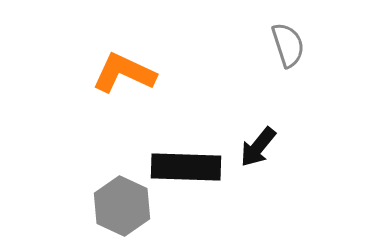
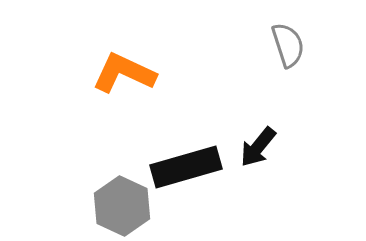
black rectangle: rotated 18 degrees counterclockwise
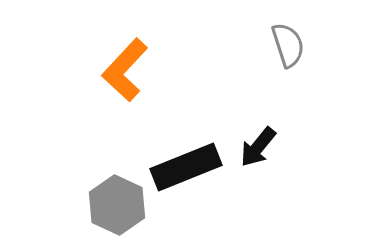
orange L-shape: moved 1 px right, 3 px up; rotated 72 degrees counterclockwise
black rectangle: rotated 6 degrees counterclockwise
gray hexagon: moved 5 px left, 1 px up
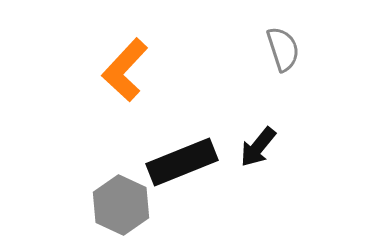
gray semicircle: moved 5 px left, 4 px down
black rectangle: moved 4 px left, 5 px up
gray hexagon: moved 4 px right
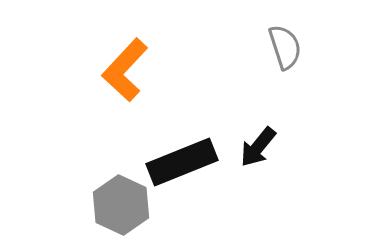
gray semicircle: moved 2 px right, 2 px up
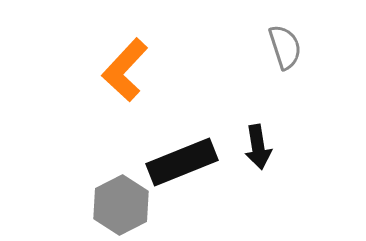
black arrow: rotated 48 degrees counterclockwise
gray hexagon: rotated 8 degrees clockwise
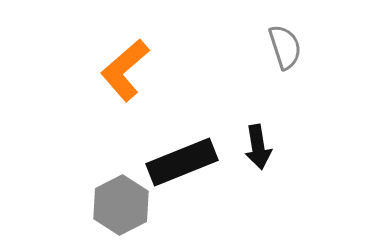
orange L-shape: rotated 6 degrees clockwise
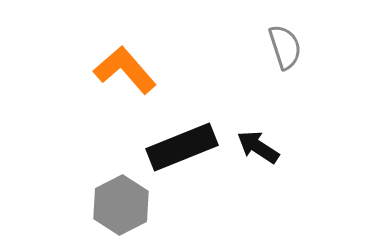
orange L-shape: rotated 90 degrees clockwise
black arrow: rotated 132 degrees clockwise
black rectangle: moved 15 px up
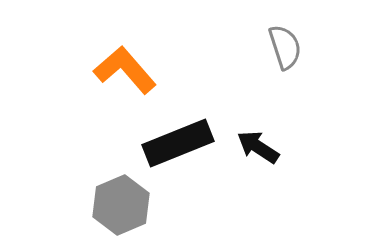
black rectangle: moved 4 px left, 4 px up
gray hexagon: rotated 4 degrees clockwise
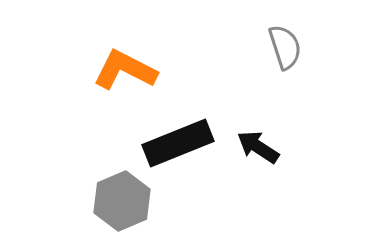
orange L-shape: rotated 22 degrees counterclockwise
gray hexagon: moved 1 px right, 4 px up
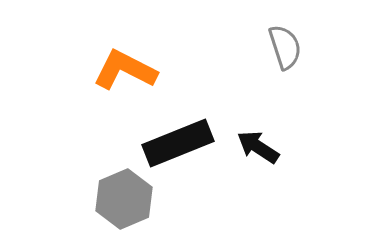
gray hexagon: moved 2 px right, 2 px up
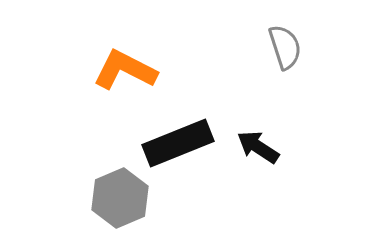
gray hexagon: moved 4 px left, 1 px up
